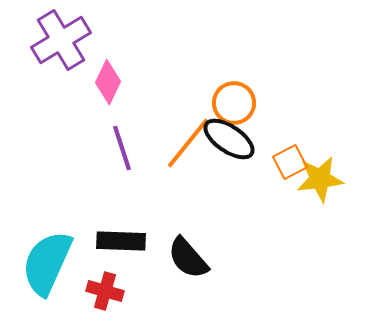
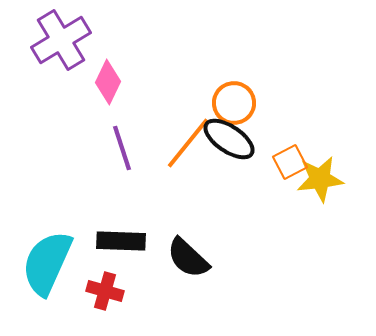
black semicircle: rotated 6 degrees counterclockwise
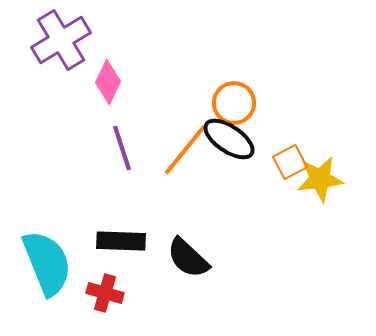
orange line: moved 3 px left, 7 px down
cyan semicircle: rotated 134 degrees clockwise
red cross: moved 2 px down
